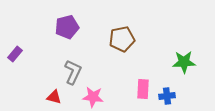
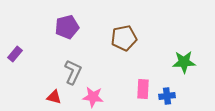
brown pentagon: moved 2 px right, 1 px up
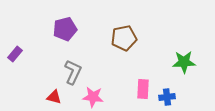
purple pentagon: moved 2 px left, 2 px down
blue cross: moved 1 px down
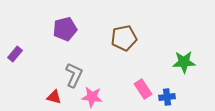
gray L-shape: moved 1 px right, 3 px down
pink rectangle: rotated 36 degrees counterclockwise
pink star: moved 1 px left
